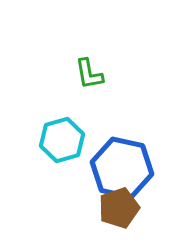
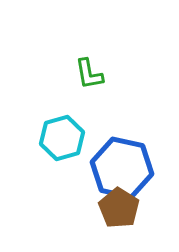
cyan hexagon: moved 2 px up
brown pentagon: rotated 21 degrees counterclockwise
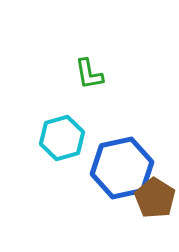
blue hexagon: rotated 24 degrees counterclockwise
brown pentagon: moved 36 px right, 10 px up
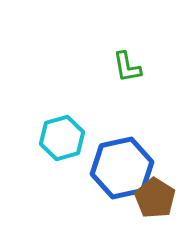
green L-shape: moved 38 px right, 7 px up
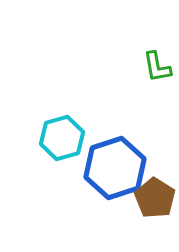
green L-shape: moved 30 px right
blue hexagon: moved 7 px left; rotated 6 degrees counterclockwise
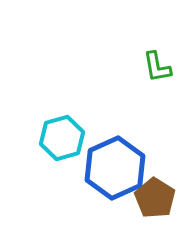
blue hexagon: rotated 6 degrees counterclockwise
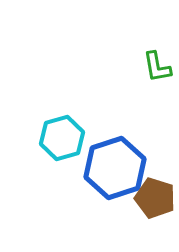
blue hexagon: rotated 6 degrees clockwise
brown pentagon: rotated 15 degrees counterclockwise
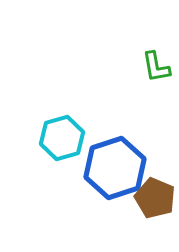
green L-shape: moved 1 px left
brown pentagon: rotated 6 degrees clockwise
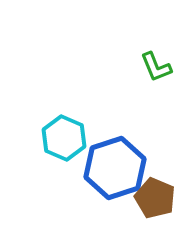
green L-shape: rotated 12 degrees counterclockwise
cyan hexagon: moved 2 px right; rotated 21 degrees counterclockwise
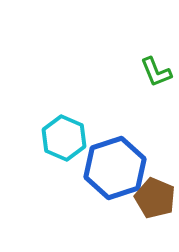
green L-shape: moved 5 px down
